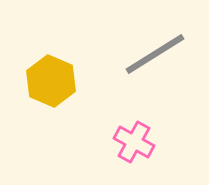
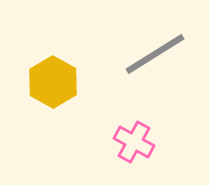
yellow hexagon: moved 2 px right, 1 px down; rotated 6 degrees clockwise
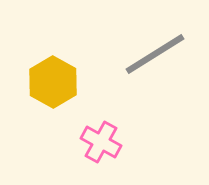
pink cross: moved 33 px left
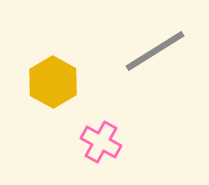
gray line: moved 3 px up
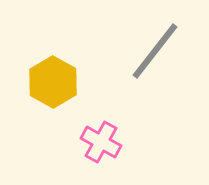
gray line: rotated 20 degrees counterclockwise
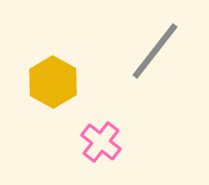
pink cross: rotated 9 degrees clockwise
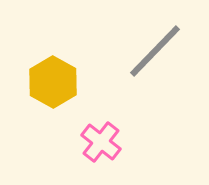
gray line: rotated 6 degrees clockwise
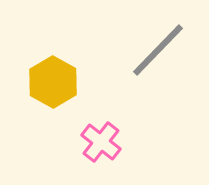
gray line: moved 3 px right, 1 px up
